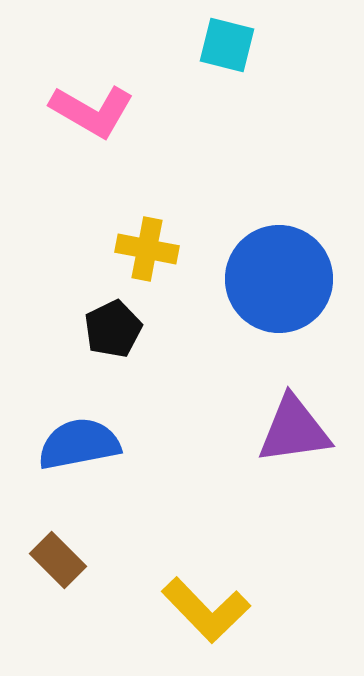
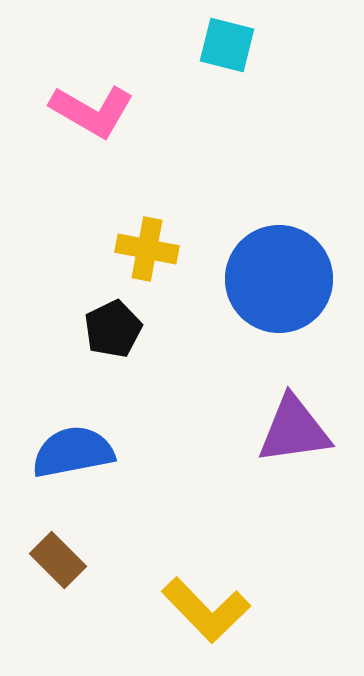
blue semicircle: moved 6 px left, 8 px down
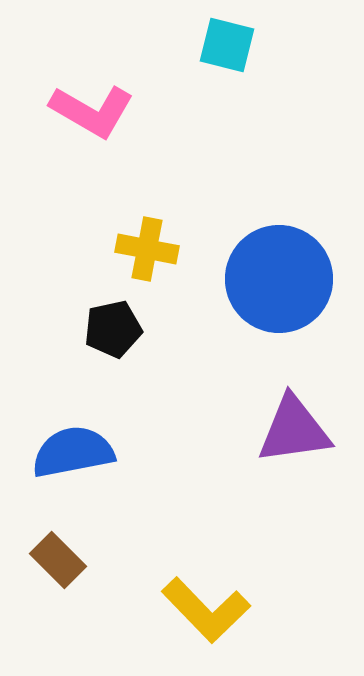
black pentagon: rotated 14 degrees clockwise
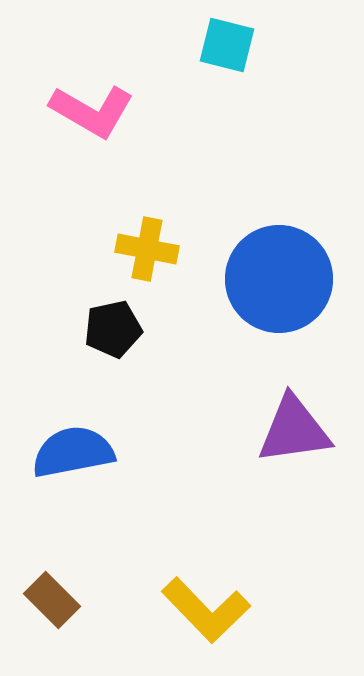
brown rectangle: moved 6 px left, 40 px down
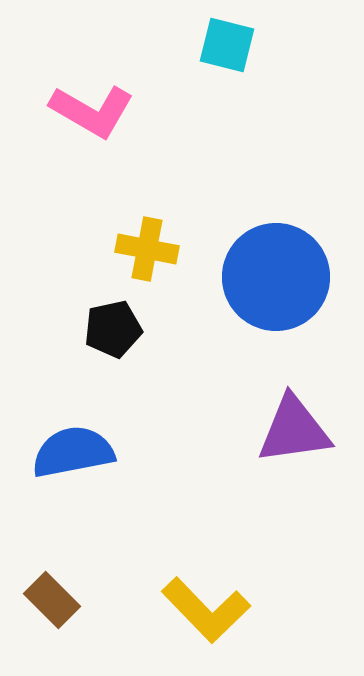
blue circle: moved 3 px left, 2 px up
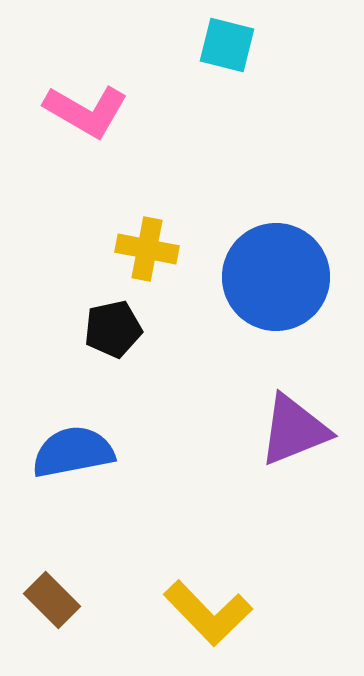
pink L-shape: moved 6 px left
purple triangle: rotated 14 degrees counterclockwise
yellow L-shape: moved 2 px right, 3 px down
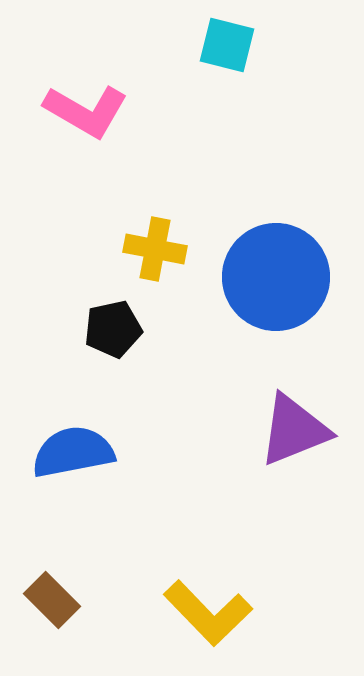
yellow cross: moved 8 px right
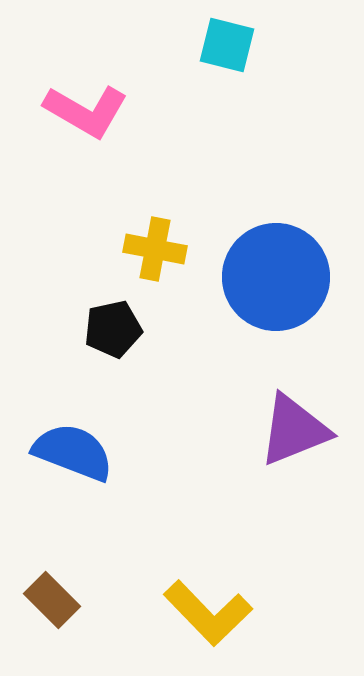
blue semicircle: rotated 32 degrees clockwise
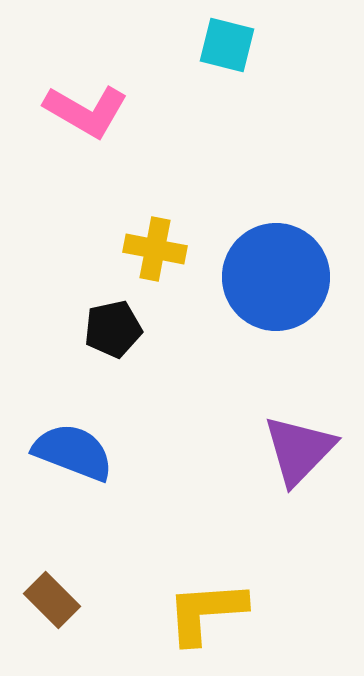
purple triangle: moved 5 px right, 20 px down; rotated 24 degrees counterclockwise
yellow L-shape: moved 2 px left, 1 px up; rotated 130 degrees clockwise
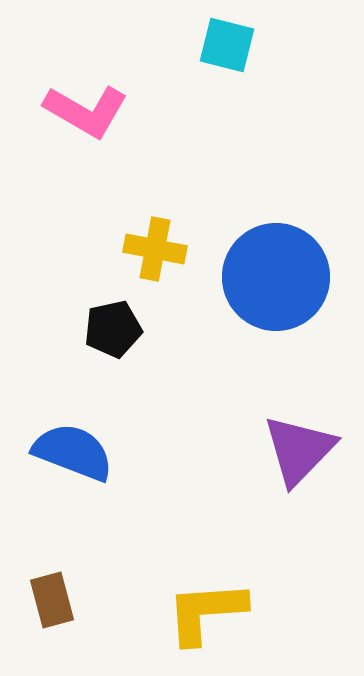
brown rectangle: rotated 30 degrees clockwise
